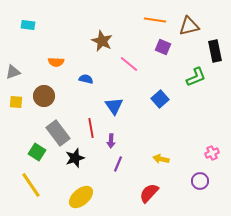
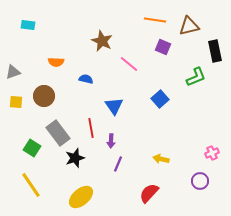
green square: moved 5 px left, 4 px up
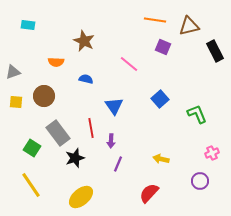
brown star: moved 18 px left
black rectangle: rotated 15 degrees counterclockwise
green L-shape: moved 1 px right, 37 px down; rotated 90 degrees counterclockwise
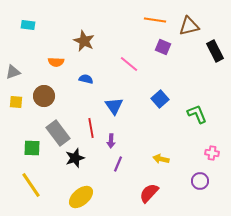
green square: rotated 30 degrees counterclockwise
pink cross: rotated 32 degrees clockwise
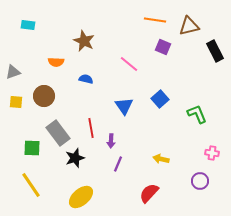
blue triangle: moved 10 px right
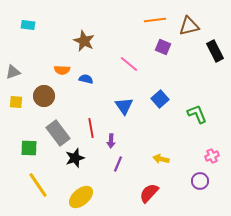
orange line: rotated 15 degrees counterclockwise
orange semicircle: moved 6 px right, 8 px down
green square: moved 3 px left
pink cross: moved 3 px down; rotated 32 degrees counterclockwise
yellow line: moved 7 px right
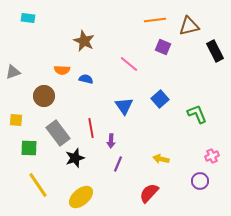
cyan rectangle: moved 7 px up
yellow square: moved 18 px down
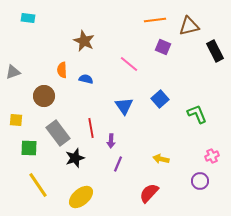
orange semicircle: rotated 84 degrees clockwise
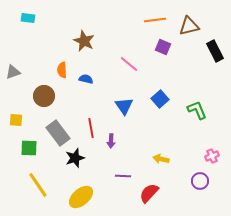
green L-shape: moved 4 px up
purple line: moved 5 px right, 12 px down; rotated 70 degrees clockwise
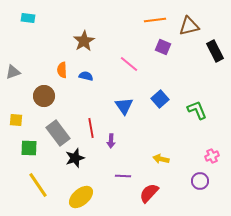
brown star: rotated 15 degrees clockwise
blue semicircle: moved 3 px up
